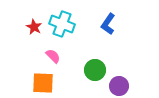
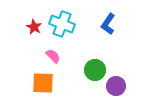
purple circle: moved 3 px left
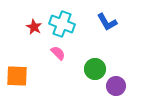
blue L-shape: moved 1 px left, 2 px up; rotated 65 degrees counterclockwise
pink semicircle: moved 5 px right, 3 px up
green circle: moved 1 px up
orange square: moved 26 px left, 7 px up
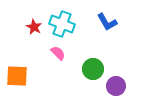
green circle: moved 2 px left
